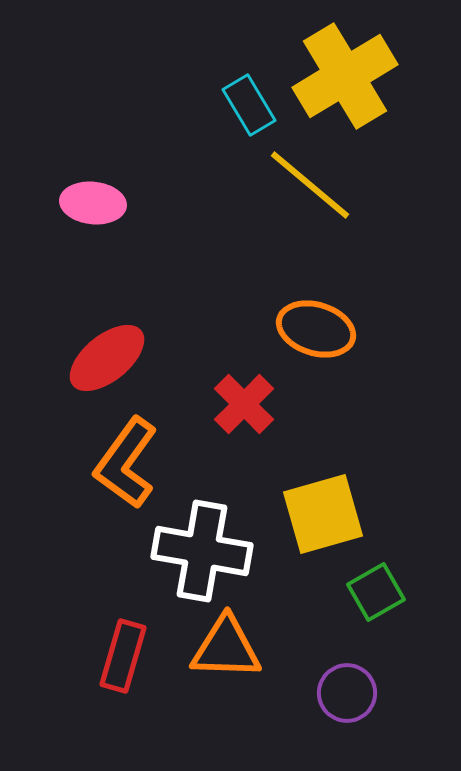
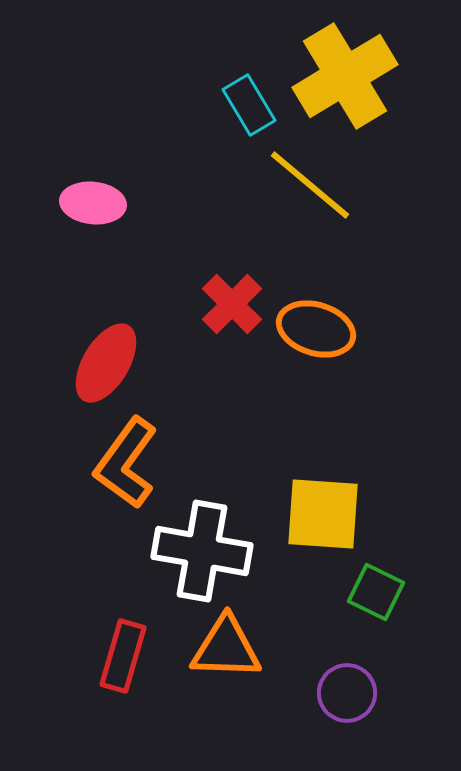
red ellipse: moved 1 px left, 5 px down; rotated 20 degrees counterclockwise
red cross: moved 12 px left, 100 px up
yellow square: rotated 20 degrees clockwise
green square: rotated 34 degrees counterclockwise
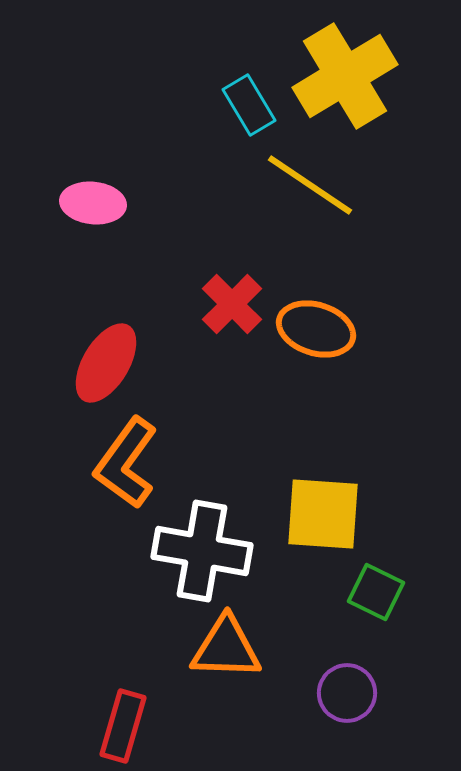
yellow line: rotated 6 degrees counterclockwise
red rectangle: moved 70 px down
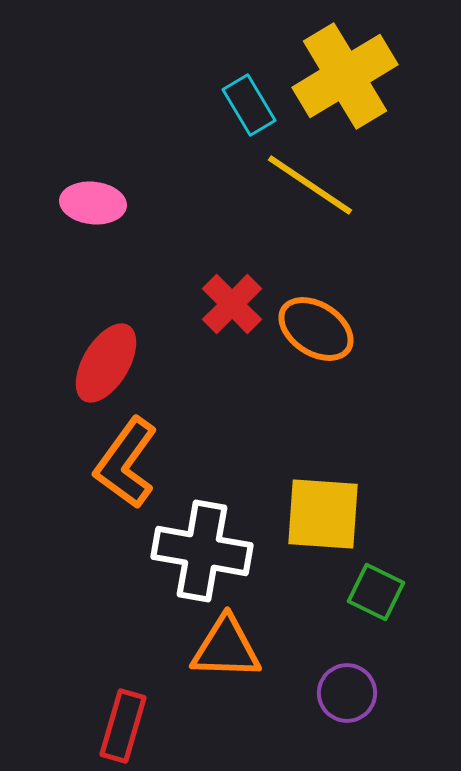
orange ellipse: rotated 16 degrees clockwise
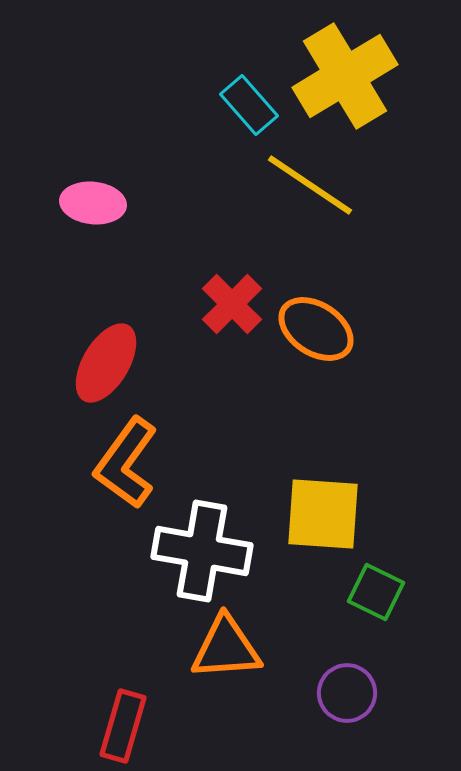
cyan rectangle: rotated 10 degrees counterclockwise
orange triangle: rotated 6 degrees counterclockwise
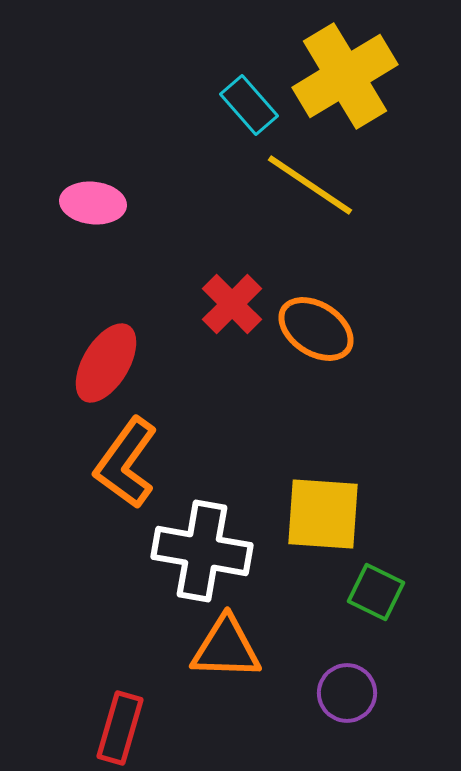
orange triangle: rotated 6 degrees clockwise
red rectangle: moved 3 px left, 2 px down
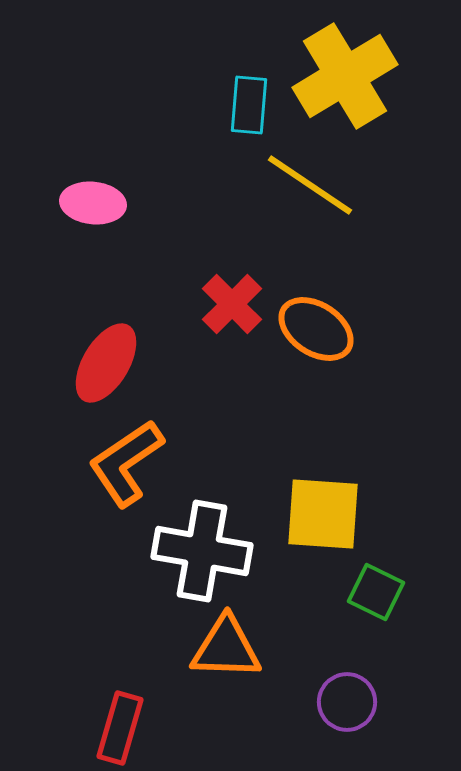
cyan rectangle: rotated 46 degrees clockwise
orange L-shape: rotated 20 degrees clockwise
purple circle: moved 9 px down
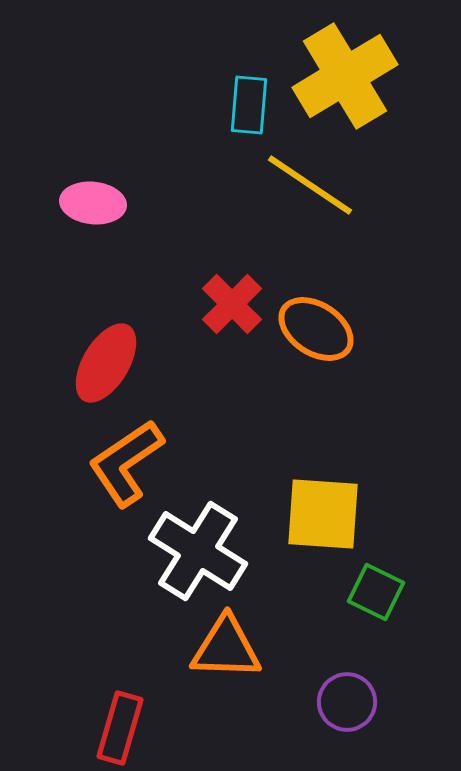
white cross: moved 4 px left; rotated 22 degrees clockwise
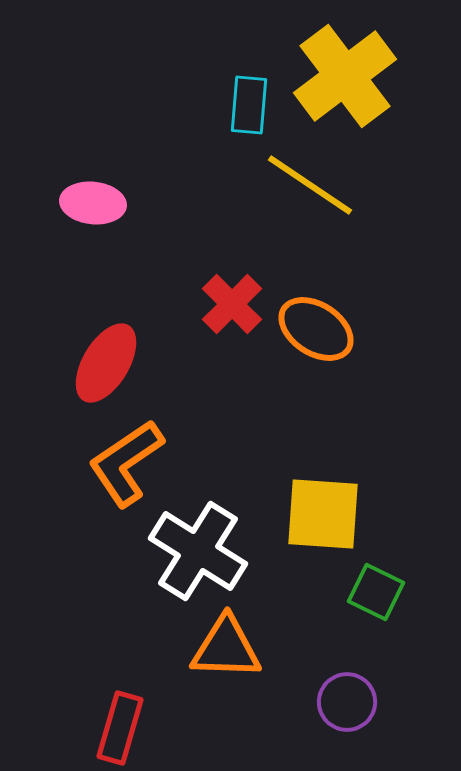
yellow cross: rotated 6 degrees counterclockwise
